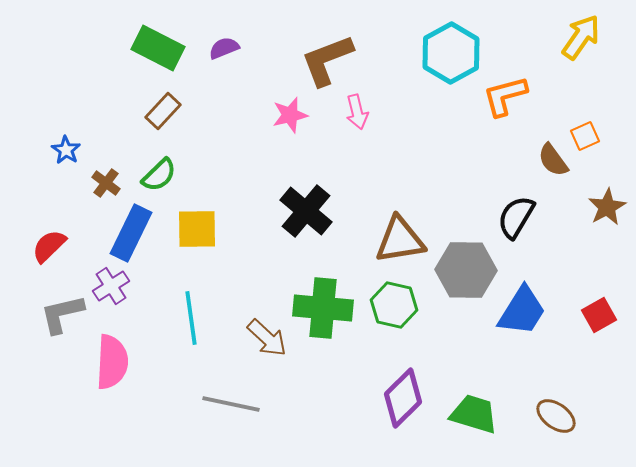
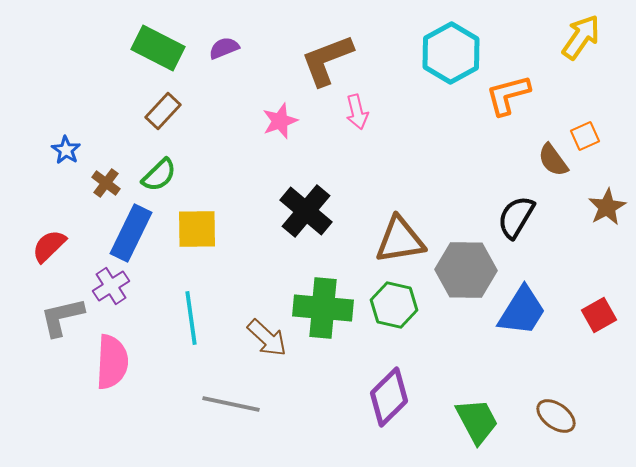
orange L-shape: moved 3 px right, 1 px up
pink star: moved 10 px left, 6 px down; rotated 6 degrees counterclockwise
gray L-shape: moved 3 px down
purple diamond: moved 14 px left, 1 px up
green trapezoid: moved 3 px right, 7 px down; rotated 45 degrees clockwise
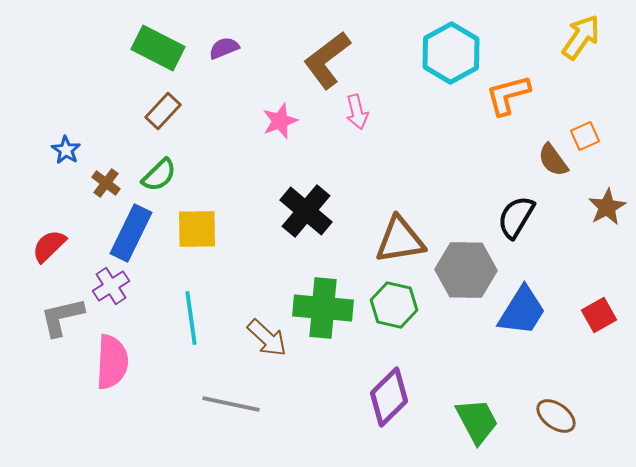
brown L-shape: rotated 16 degrees counterclockwise
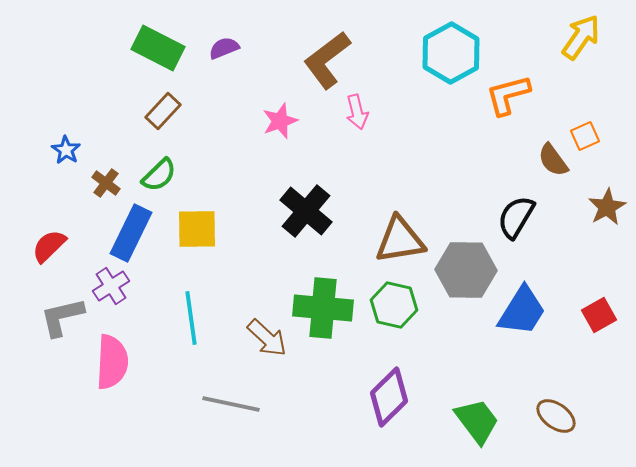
green trapezoid: rotated 9 degrees counterclockwise
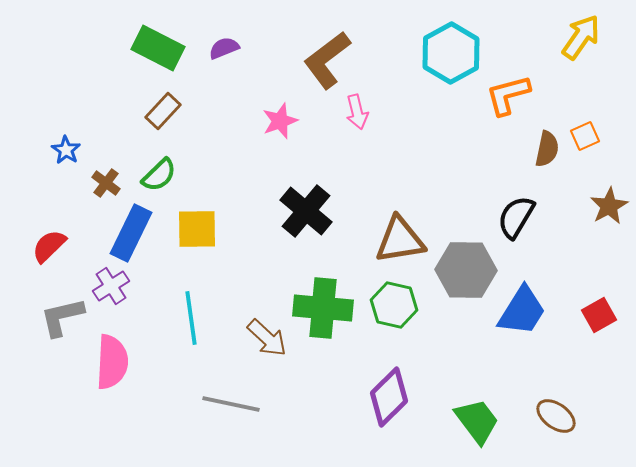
brown semicircle: moved 6 px left, 11 px up; rotated 132 degrees counterclockwise
brown star: moved 2 px right, 1 px up
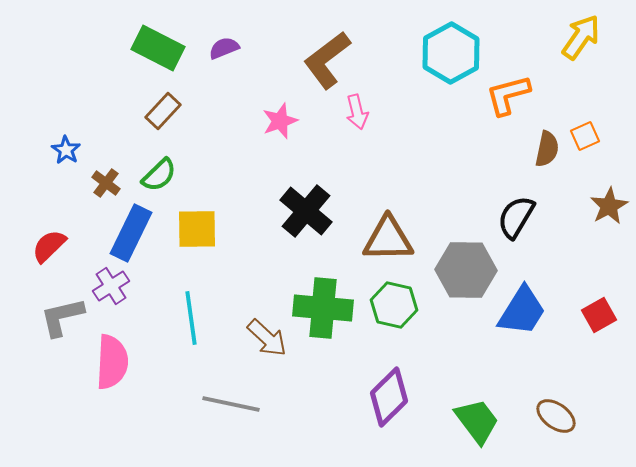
brown triangle: moved 12 px left, 1 px up; rotated 8 degrees clockwise
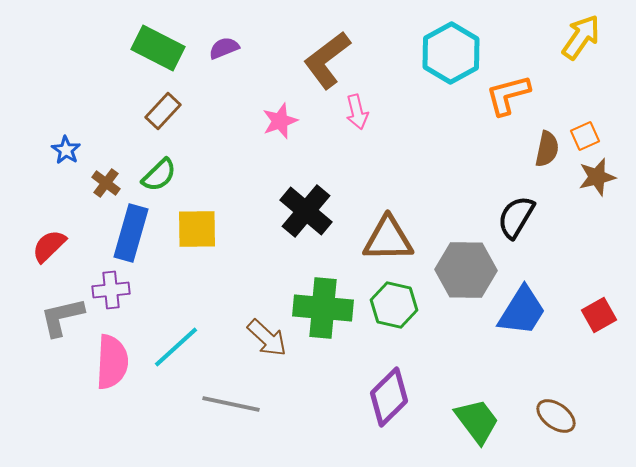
brown star: moved 12 px left, 29 px up; rotated 15 degrees clockwise
blue rectangle: rotated 10 degrees counterclockwise
purple cross: moved 4 px down; rotated 27 degrees clockwise
cyan line: moved 15 px left, 29 px down; rotated 56 degrees clockwise
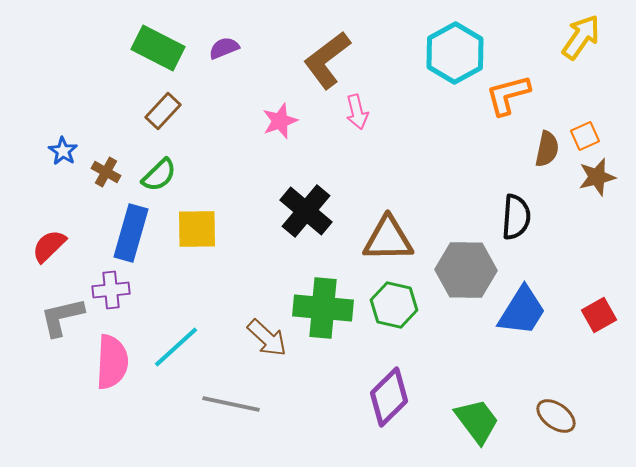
cyan hexagon: moved 4 px right
blue star: moved 3 px left, 1 px down
brown cross: moved 11 px up; rotated 8 degrees counterclockwise
black semicircle: rotated 153 degrees clockwise
